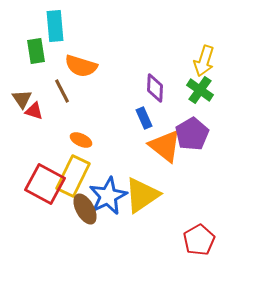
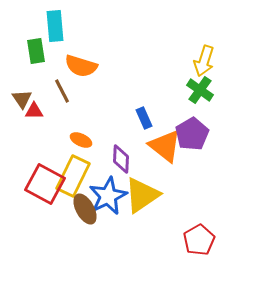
purple diamond: moved 34 px left, 71 px down
red triangle: rotated 18 degrees counterclockwise
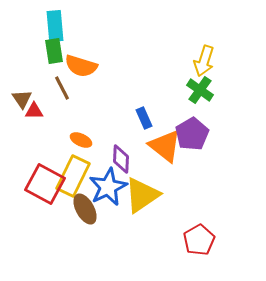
green rectangle: moved 18 px right
brown line: moved 3 px up
blue star: moved 9 px up
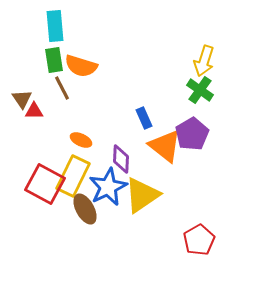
green rectangle: moved 9 px down
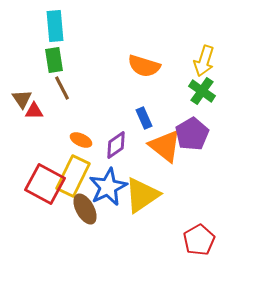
orange semicircle: moved 63 px right
green cross: moved 2 px right, 1 px down
purple diamond: moved 5 px left, 14 px up; rotated 52 degrees clockwise
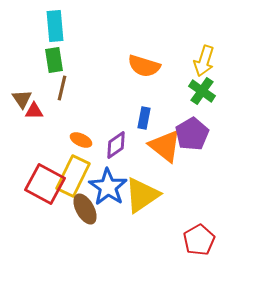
brown line: rotated 40 degrees clockwise
blue rectangle: rotated 35 degrees clockwise
blue star: rotated 12 degrees counterclockwise
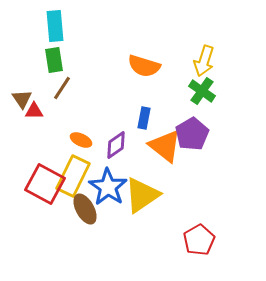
brown line: rotated 20 degrees clockwise
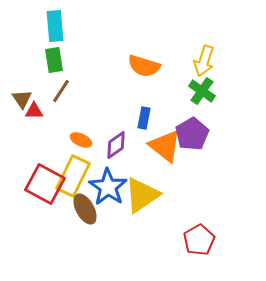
brown line: moved 1 px left, 3 px down
